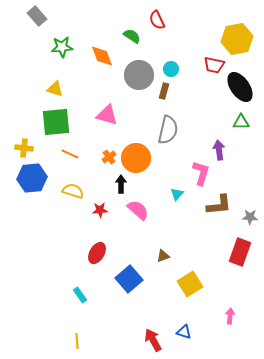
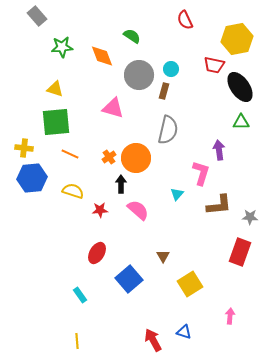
red semicircle: moved 28 px right
pink triangle: moved 6 px right, 7 px up
brown triangle: rotated 40 degrees counterclockwise
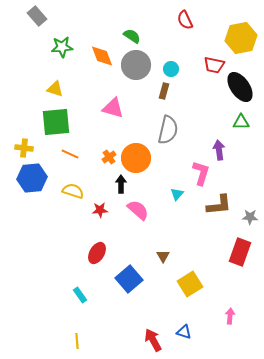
yellow hexagon: moved 4 px right, 1 px up
gray circle: moved 3 px left, 10 px up
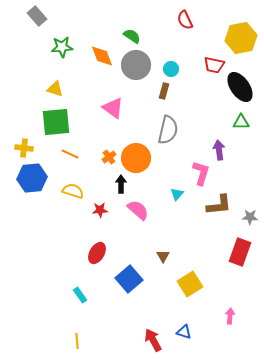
pink triangle: rotated 20 degrees clockwise
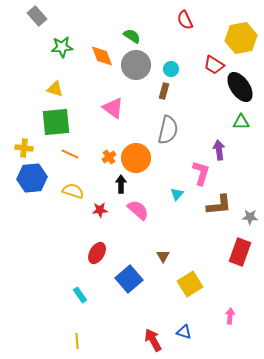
red trapezoid: rotated 20 degrees clockwise
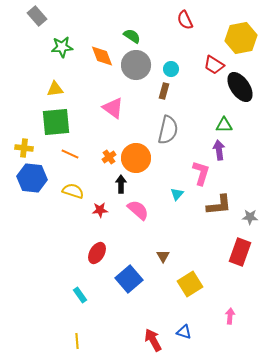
yellow triangle: rotated 24 degrees counterclockwise
green triangle: moved 17 px left, 3 px down
blue hexagon: rotated 12 degrees clockwise
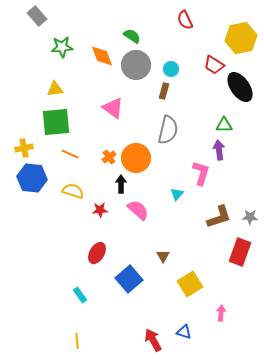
yellow cross: rotated 18 degrees counterclockwise
brown L-shape: moved 12 px down; rotated 12 degrees counterclockwise
pink arrow: moved 9 px left, 3 px up
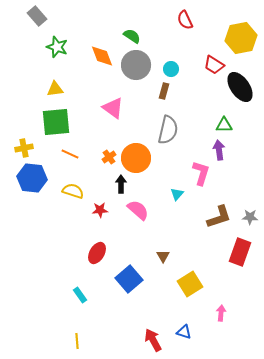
green star: moved 5 px left; rotated 25 degrees clockwise
